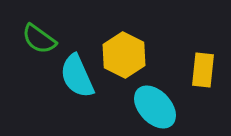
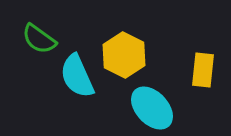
cyan ellipse: moved 3 px left, 1 px down
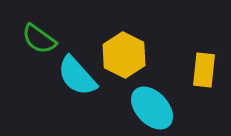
yellow rectangle: moved 1 px right
cyan semicircle: rotated 18 degrees counterclockwise
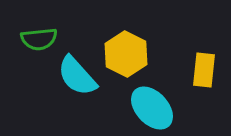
green semicircle: rotated 42 degrees counterclockwise
yellow hexagon: moved 2 px right, 1 px up
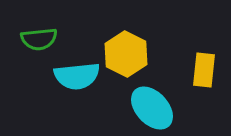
cyan semicircle: rotated 54 degrees counterclockwise
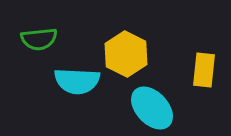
cyan semicircle: moved 5 px down; rotated 9 degrees clockwise
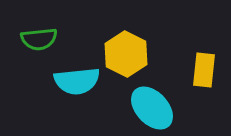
cyan semicircle: rotated 9 degrees counterclockwise
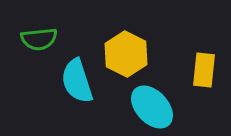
cyan semicircle: rotated 78 degrees clockwise
cyan ellipse: moved 1 px up
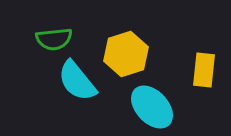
green semicircle: moved 15 px right
yellow hexagon: rotated 15 degrees clockwise
cyan semicircle: rotated 21 degrees counterclockwise
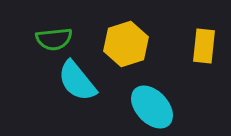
yellow hexagon: moved 10 px up
yellow rectangle: moved 24 px up
